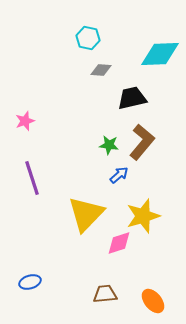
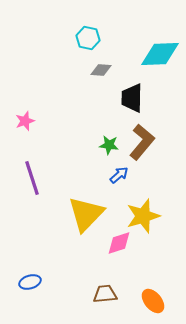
black trapezoid: rotated 76 degrees counterclockwise
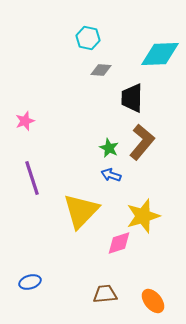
green star: moved 3 px down; rotated 18 degrees clockwise
blue arrow: moved 8 px left; rotated 120 degrees counterclockwise
yellow triangle: moved 5 px left, 3 px up
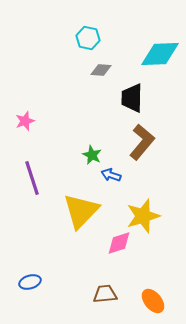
green star: moved 17 px left, 7 px down
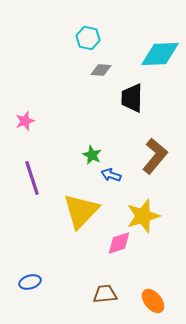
brown L-shape: moved 13 px right, 14 px down
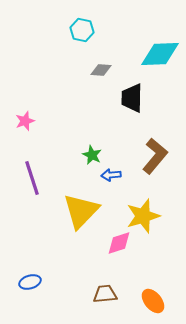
cyan hexagon: moved 6 px left, 8 px up
blue arrow: rotated 24 degrees counterclockwise
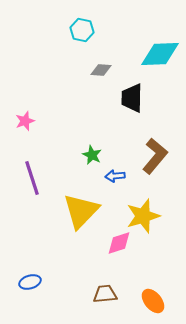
blue arrow: moved 4 px right, 1 px down
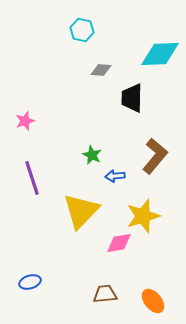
pink diamond: rotated 8 degrees clockwise
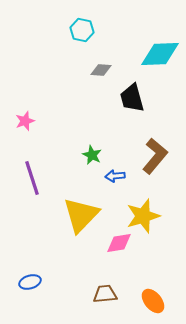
black trapezoid: rotated 16 degrees counterclockwise
yellow triangle: moved 4 px down
